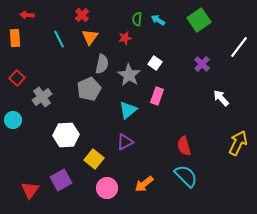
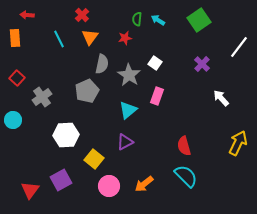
gray pentagon: moved 2 px left, 2 px down
pink circle: moved 2 px right, 2 px up
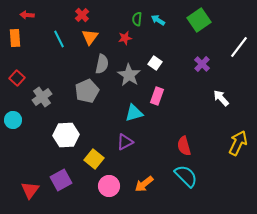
cyan triangle: moved 6 px right, 3 px down; rotated 24 degrees clockwise
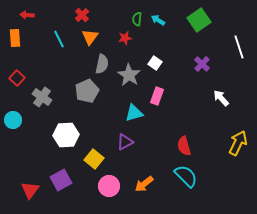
white line: rotated 55 degrees counterclockwise
gray cross: rotated 18 degrees counterclockwise
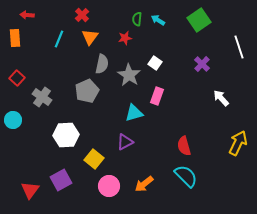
cyan line: rotated 48 degrees clockwise
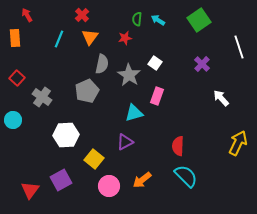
red arrow: rotated 56 degrees clockwise
red semicircle: moved 6 px left; rotated 18 degrees clockwise
orange arrow: moved 2 px left, 4 px up
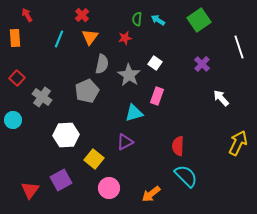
orange arrow: moved 9 px right, 14 px down
pink circle: moved 2 px down
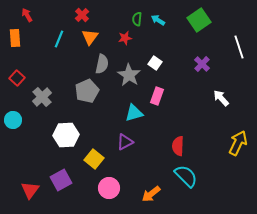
gray cross: rotated 12 degrees clockwise
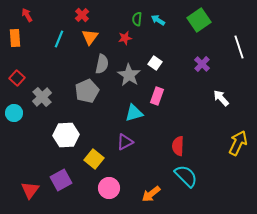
cyan circle: moved 1 px right, 7 px up
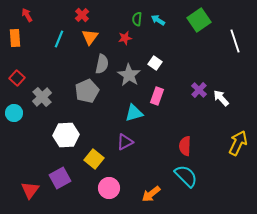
white line: moved 4 px left, 6 px up
purple cross: moved 3 px left, 26 px down
red semicircle: moved 7 px right
purple square: moved 1 px left, 2 px up
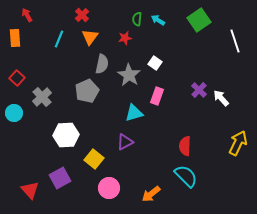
red triangle: rotated 18 degrees counterclockwise
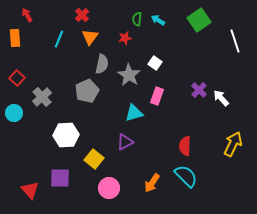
yellow arrow: moved 5 px left, 1 px down
purple square: rotated 30 degrees clockwise
orange arrow: moved 1 px right, 11 px up; rotated 18 degrees counterclockwise
